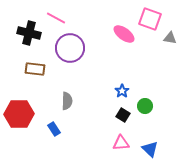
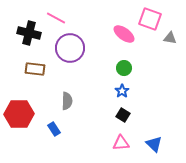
green circle: moved 21 px left, 38 px up
blue triangle: moved 4 px right, 5 px up
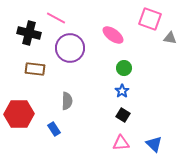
pink ellipse: moved 11 px left, 1 px down
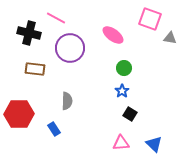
black square: moved 7 px right, 1 px up
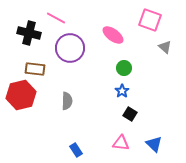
pink square: moved 1 px down
gray triangle: moved 5 px left, 9 px down; rotated 32 degrees clockwise
red hexagon: moved 2 px right, 19 px up; rotated 12 degrees counterclockwise
blue rectangle: moved 22 px right, 21 px down
pink triangle: rotated 12 degrees clockwise
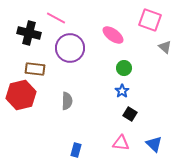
blue rectangle: rotated 48 degrees clockwise
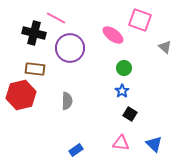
pink square: moved 10 px left
black cross: moved 5 px right
blue rectangle: rotated 40 degrees clockwise
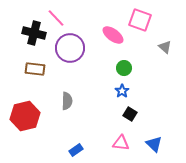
pink line: rotated 18 degrees clockwise
red hexagon: moved 4 px right, 21 px down
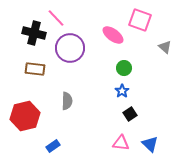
black square: rotated 24 degrees clockwise
blue triangle: moved 4 px left
blue rectangle: moved 23 px left, 4 px up
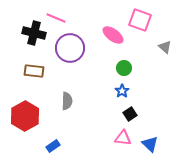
pink line: rotated 24 degrees counterclockwise
brown rectangle: moved 1 px left, 2 px down
red hexagon: rotated 16 degrees counterclockwise
pink triangle: moved 2 px right, 5 px up
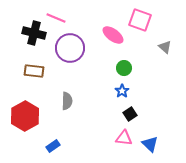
pink triangle: moved 1 px right
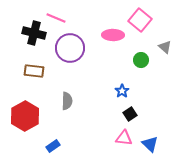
pink square: rotated 20 degrees clockwise
pink ellipse: rotated 35 degrees counterclockwise
green circle: moved 17 px right, 8 px up
